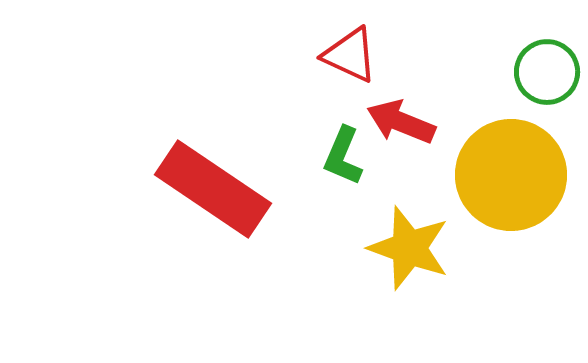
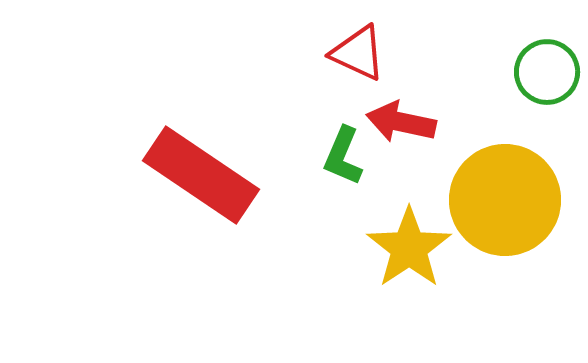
red triangle: moved 8 px right, 2 px up
red arrow: rotated 10 degrees counterclockwise
yellow circle: moved 6 px left, 25 px down
red rectangle: moved 12 px left, 14 px up
yellow star: rotated 18 degrees clockwise
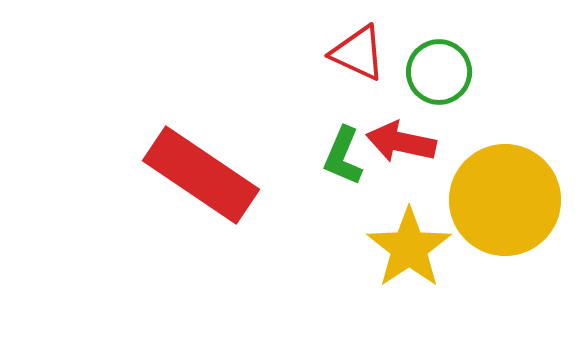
green circle: moved 108 px left
red arrow: moved 20 px down
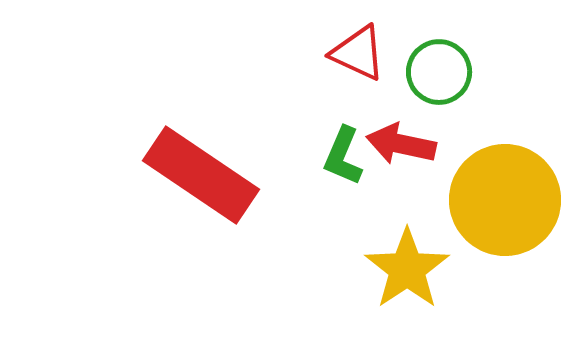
red arrow: moved 2 px down
yellow star: moved 2 px left, 21 px down
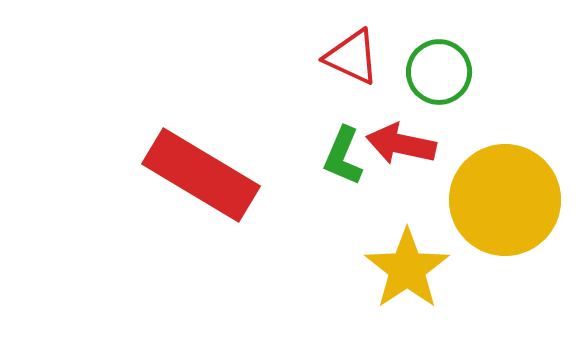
red triangle: moved 6 px left, 4 px down
red rectangle: rotated 3 degrees counterclockwise
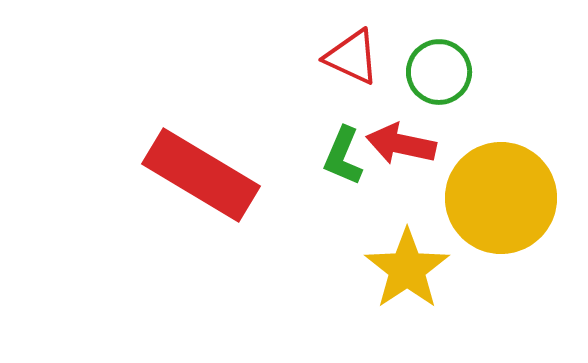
yellow circle: moved 4 px left, 2 px up
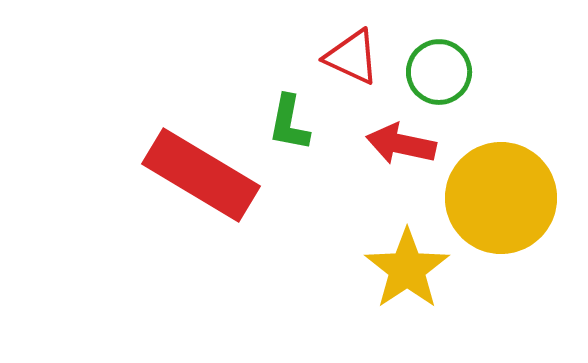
green L-shape: moved 54 px left, 33 px up; rotated 12 degrees counterclockwise
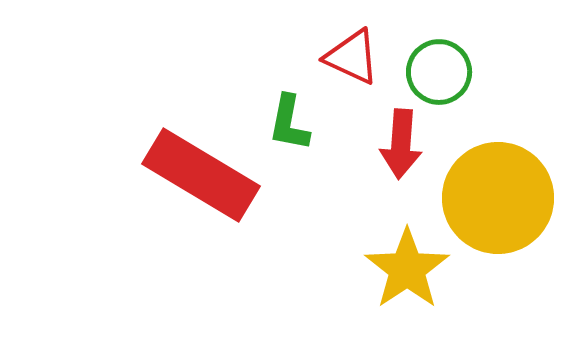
red arrow: rotated 98 degrees counterclockwise
yellow circle: moved 3 px left
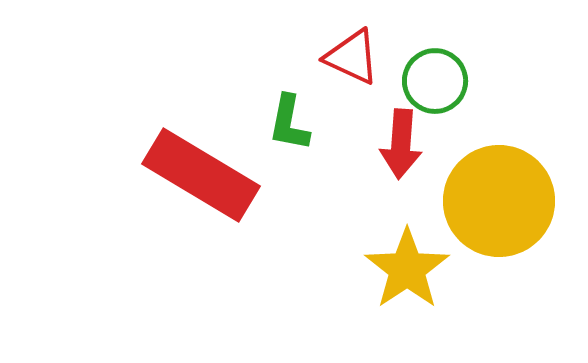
green circle: moved 4 px left, 9 px down
yellow circle: moved 1 px right, 3 px down
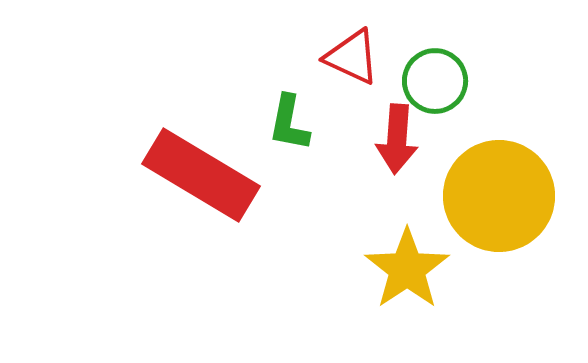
red arrow: moved 4 px left, 5 px up
yellow circle: moved 5 px up
